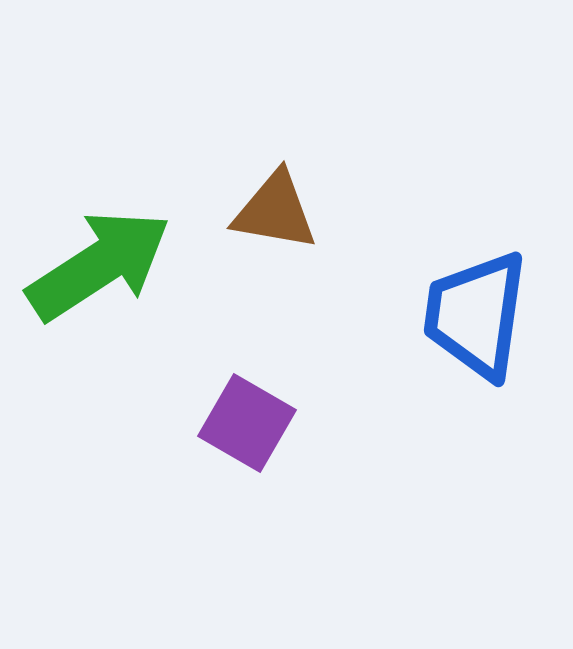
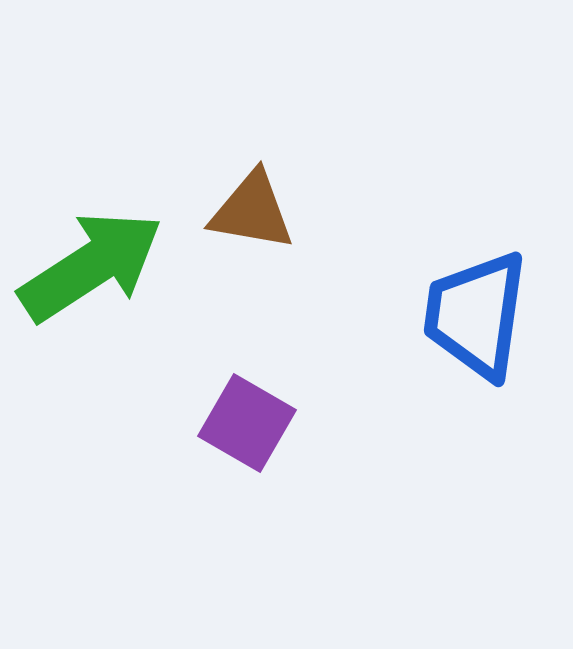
brown triangle: moved 23 px left
green arrow: moved 8 px left, 1 px down
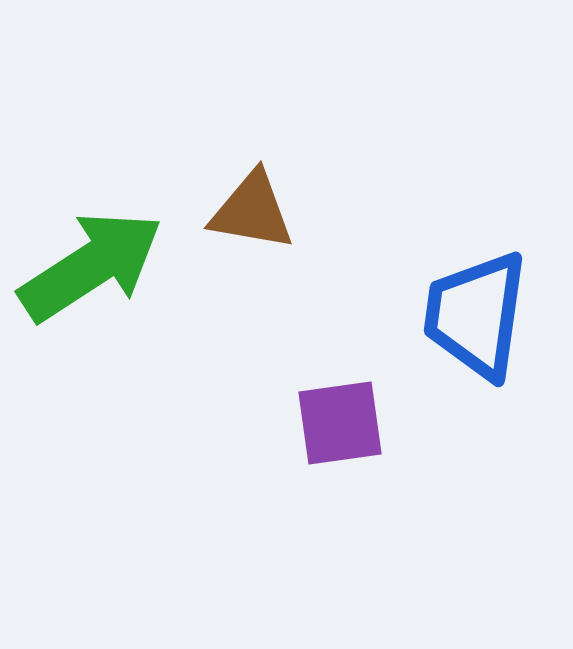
purple square: moved 93 px right; rotated 38 degrees counterclockwise
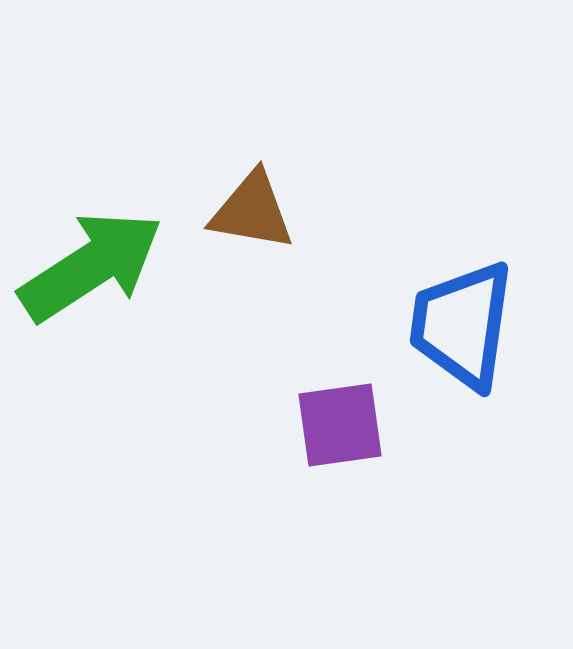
blue trapezoid: moved 14 px left, 10 px down
purple square: moved 2 px down
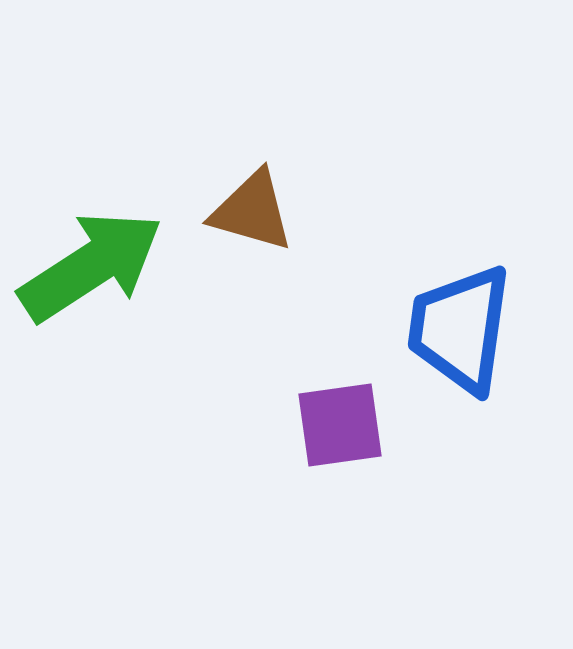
brown triangle: rotated 6 degrees clockwise
blue trapezoid: moved 2 px left, 4 px down
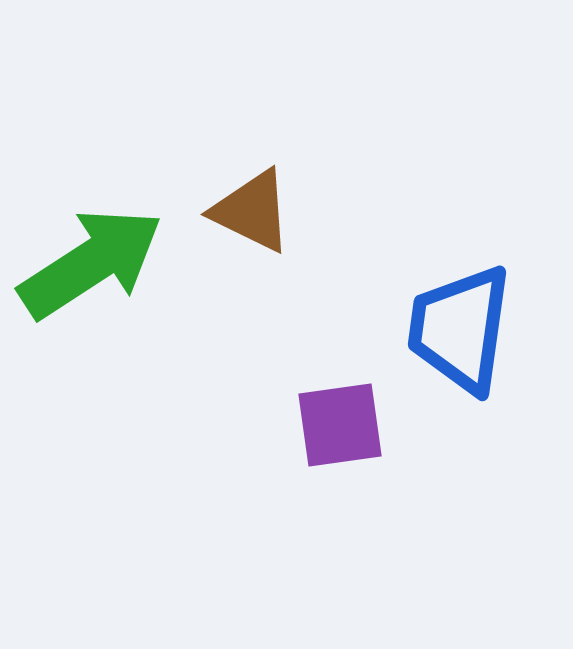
brown triangle: rotated 10 degrees clockwise
green arrow: moved 3 px up
